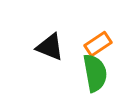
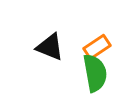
orange rectangle: moved 1 px left, 3 px down
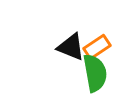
black triangle: moved 21 px right
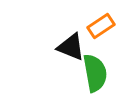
orange rectangle: moved 4 px right, 21 px up
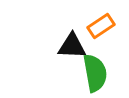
black triangle: moved 1 px right, 1 px up; rotated 20 degrees counterclockwise
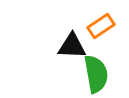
green semicircle: moved 1 px right, 1 px down
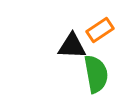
orange rectangle: moved 1 px left, 4 px down
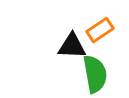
green semicircle: moved 1 px left
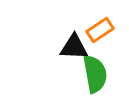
black triangle: moved 2 px right, 1 px down
